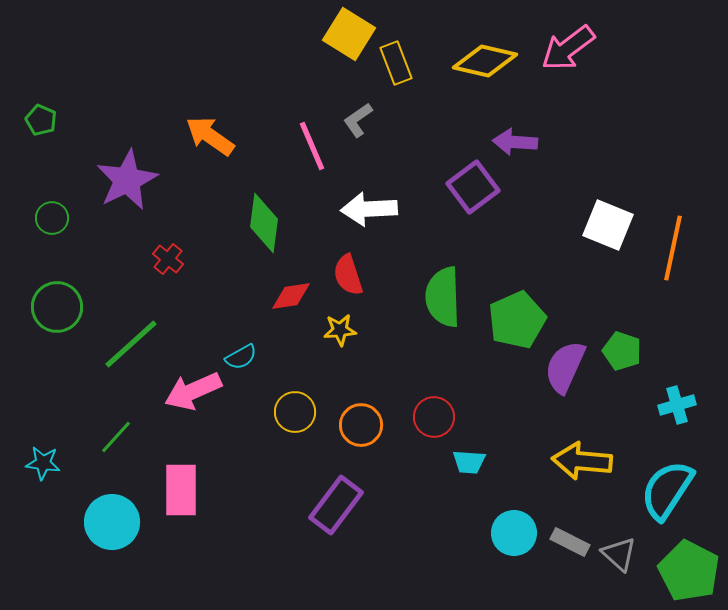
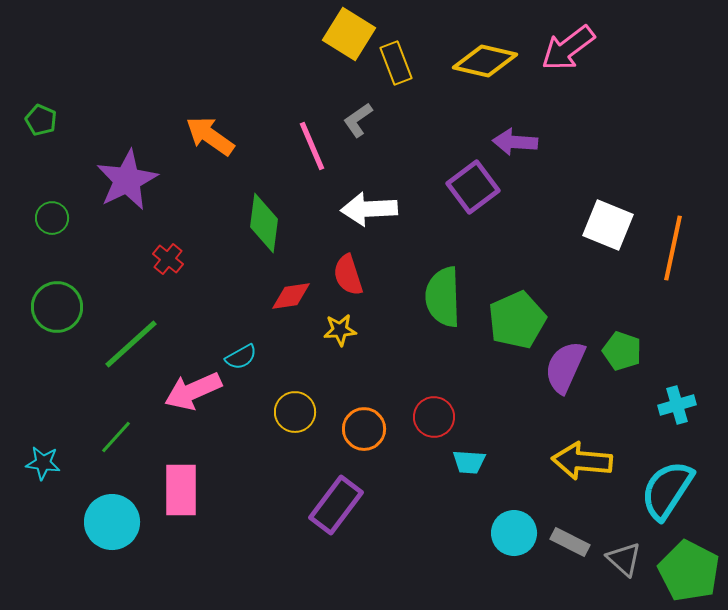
orange circle at (361, 425): moved 3 px right, 4 px down
gray triangle at (619, 554): moved 5 px right, 5 px down
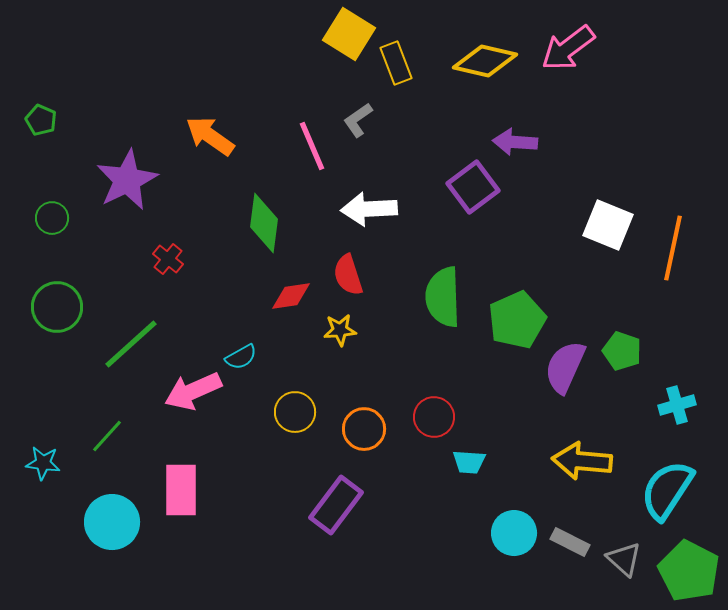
green line at (116, 437): moved 9 px left, 1 px up
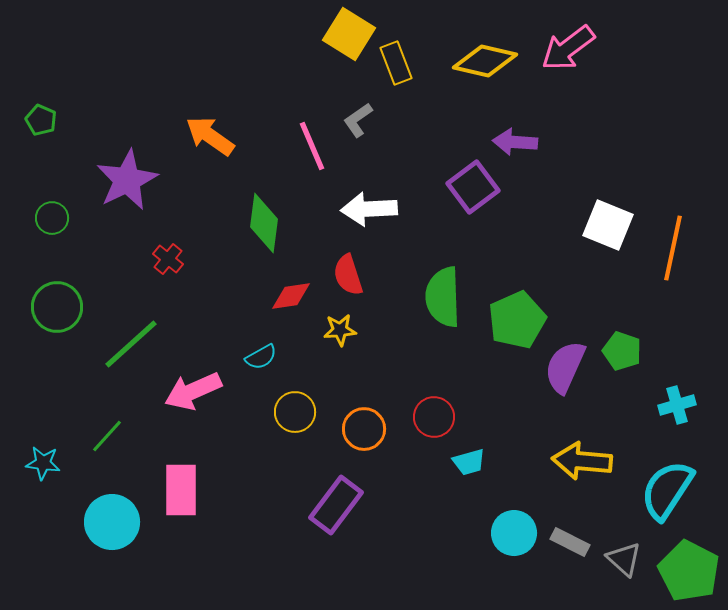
cyan semicircle at (241, 357): moved 20 px right
cyan trapezoid at (469, 462): rotated 20 degrees counterclockwise
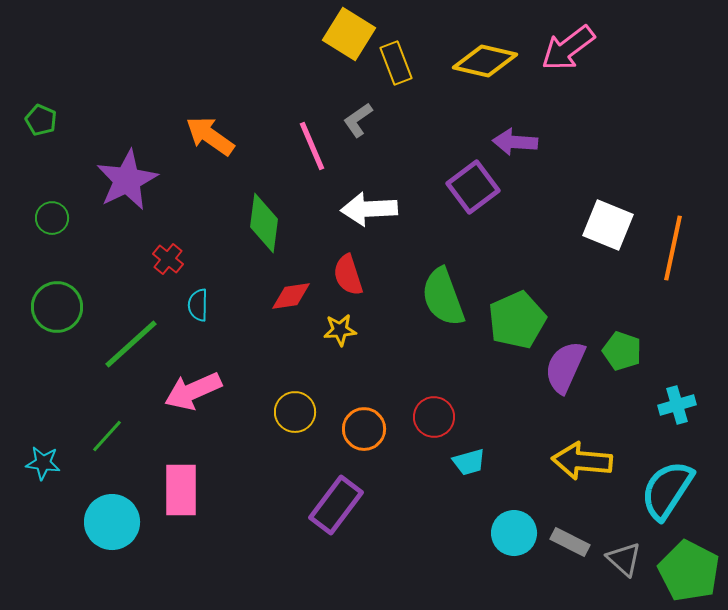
green semicircle at (443, 297): rotated 18 degrees counterclockwise
cyan semicircle at (261, 357): moved 63 px left, 52 px up; rotated 120 degrees clockwise
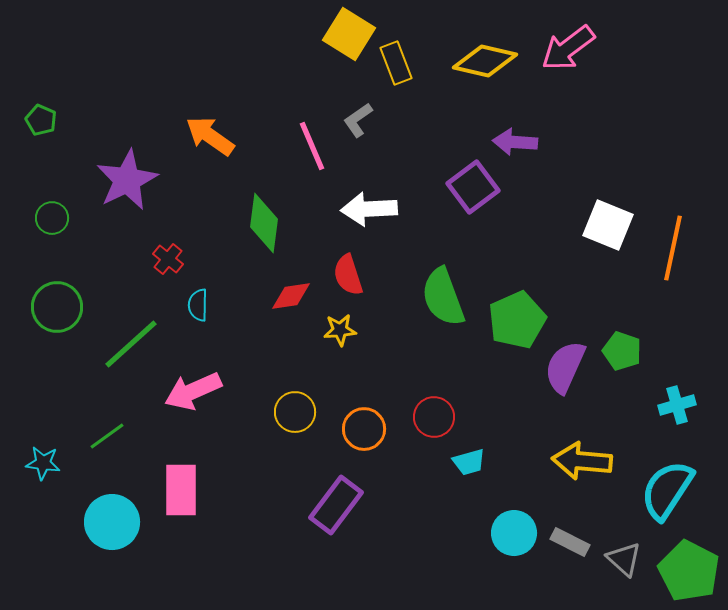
green line at (107, 436): rotated 12 degrees clockwise
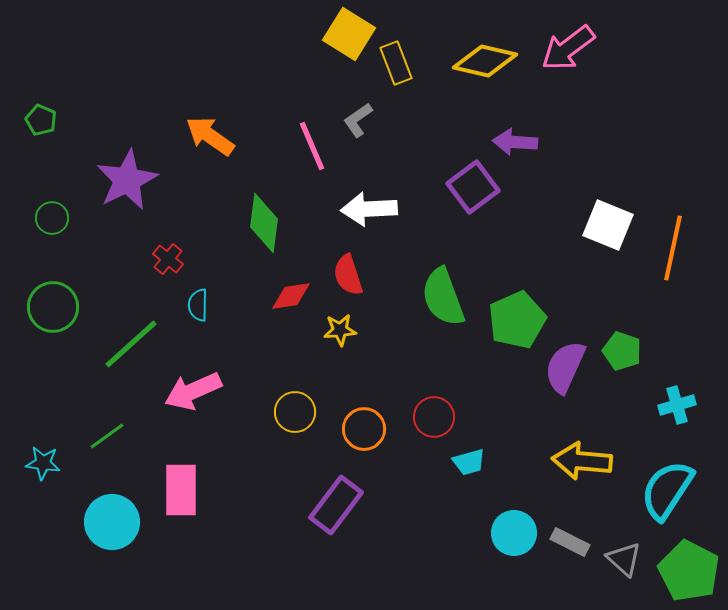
green circle at (57, 307): moved 4 px left
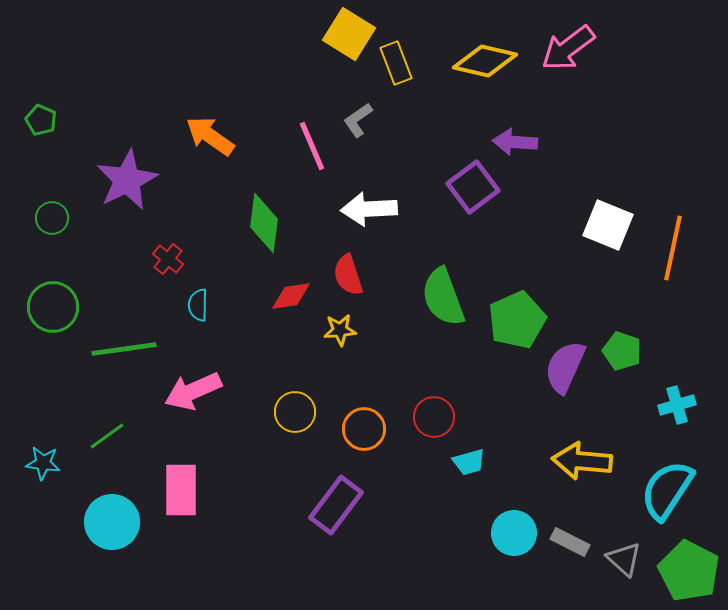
green line at (131, 344): moved 7 px left, 5 px down; rotated 34 degrees clockwise
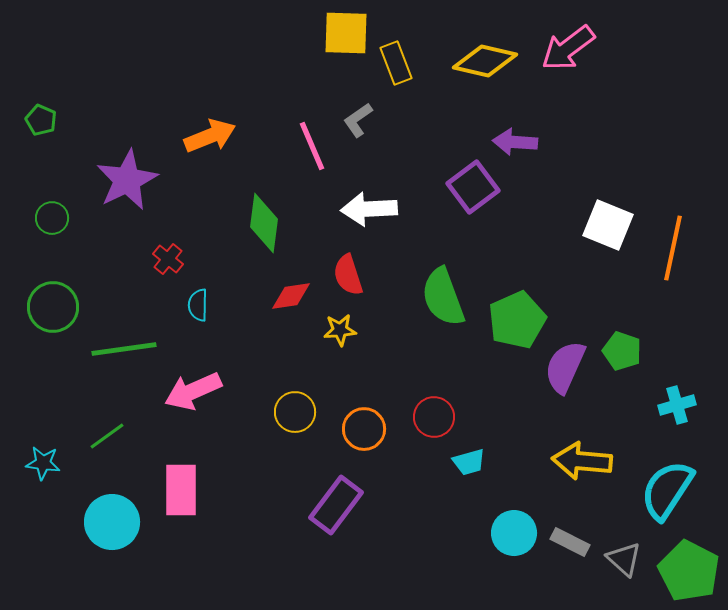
yellow square at (349, 34): moved 3 px left, 1 px up; rotated 30 degrees counterclockwise
orange arrow at (210, 136): rotated 123 degrees clockwise
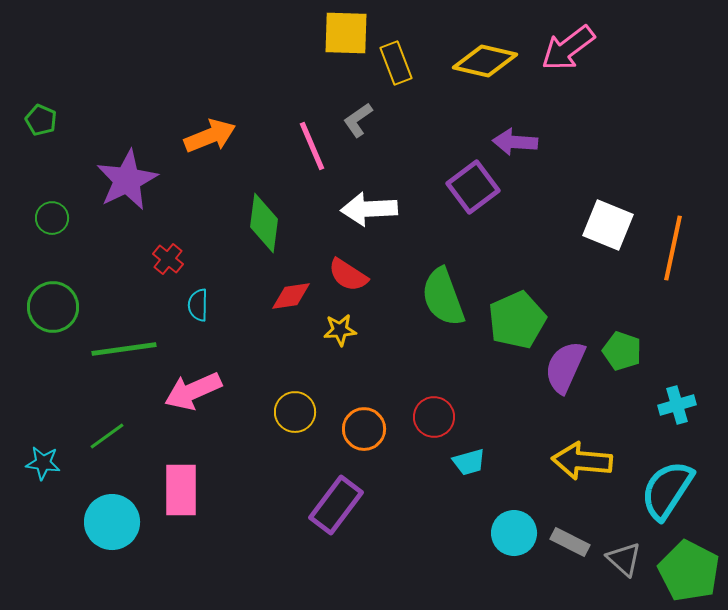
red semicircle at (348, 275): rotated 39 degrees counterclockwise
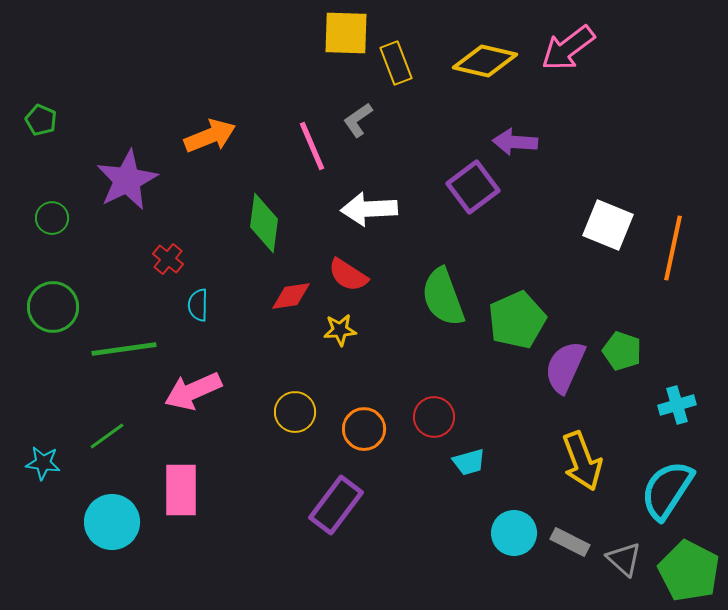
yellow arrow at (582, 461): rotated 116 degrees counterclockwise
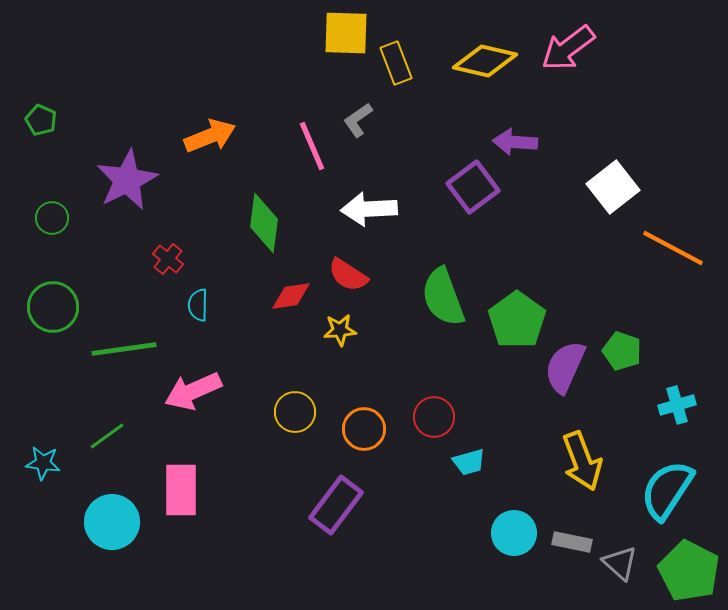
white square at (608, 225): moved 5 px right, 38 px up; rotated 30 degrees clockwise
orange line at (673, 248): rotated 74 degrees counterclockwise
green pentagon at (517, 320): rotated 12 degrees counterclockwise
gray rectangle at (570, 542): moved 2 px right; rotated 15 degrees counterclockwise
gray triangle at (624, 559): moved 4 px left, 4 px down
